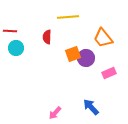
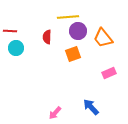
purple circle: moved 8 px left, 27 px up
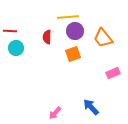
purple circle: moved 3 px left
pink rectangle: moved 4 px right
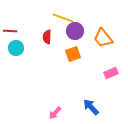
yellow line: moved 5 px left, 1 px down; rotated 25 degrees clockwise
pink rectangle: moved 2 px left
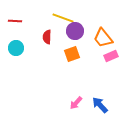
red line: moved 5 px right, 10 px up
orange square: moved 1 px left
pink rectangle: moved 17 px up
blue arrow: moved 9 px right, 2 px up
pink arrow: moved 21 px right, 10 px up
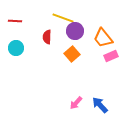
orange square: rotated 21 degrees counterclockwise
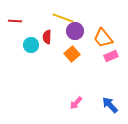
cyan circle: moved 15 px right, 3 px up
blue arrow: moved 10 px right
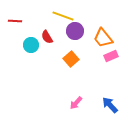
yellow line: moved 2 px up
red semicircle: rotated 32 degrees counterclockwise
orange square: moved 1 px left, 5 px down
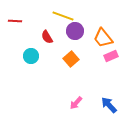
cyan circle: moved 11 px down
blue arrow: moved 1 px left
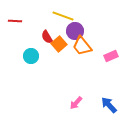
orange trapezoid: moved 21 px left, 8 px down
orange square: moved 12 px left, 15 px up
